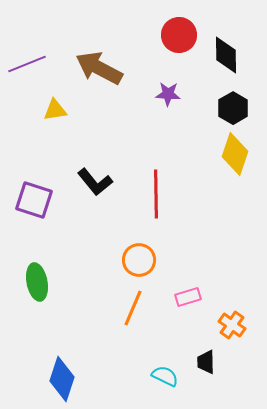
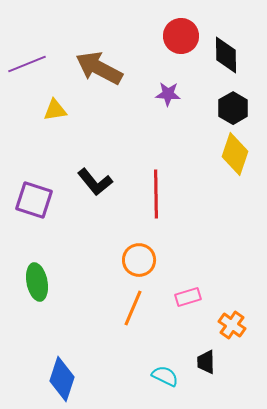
red circle: moved 2 px right, 1 px down
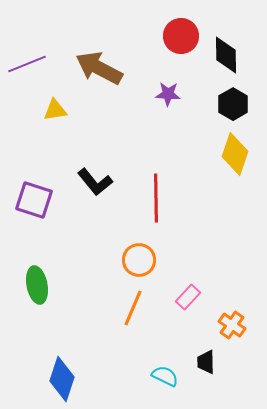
black hexagon: moved 4 px up
red line: moved 4 px down
green ellipse: moved 3 px down
pink rectangle: rotated 30 degrees counterclockwise
